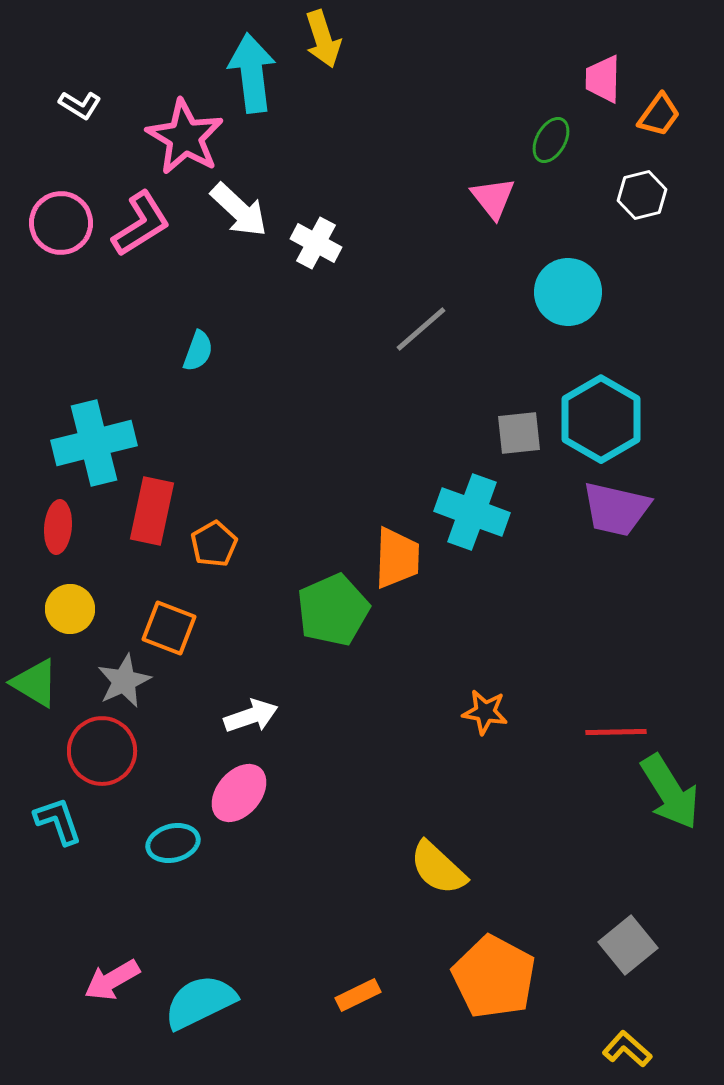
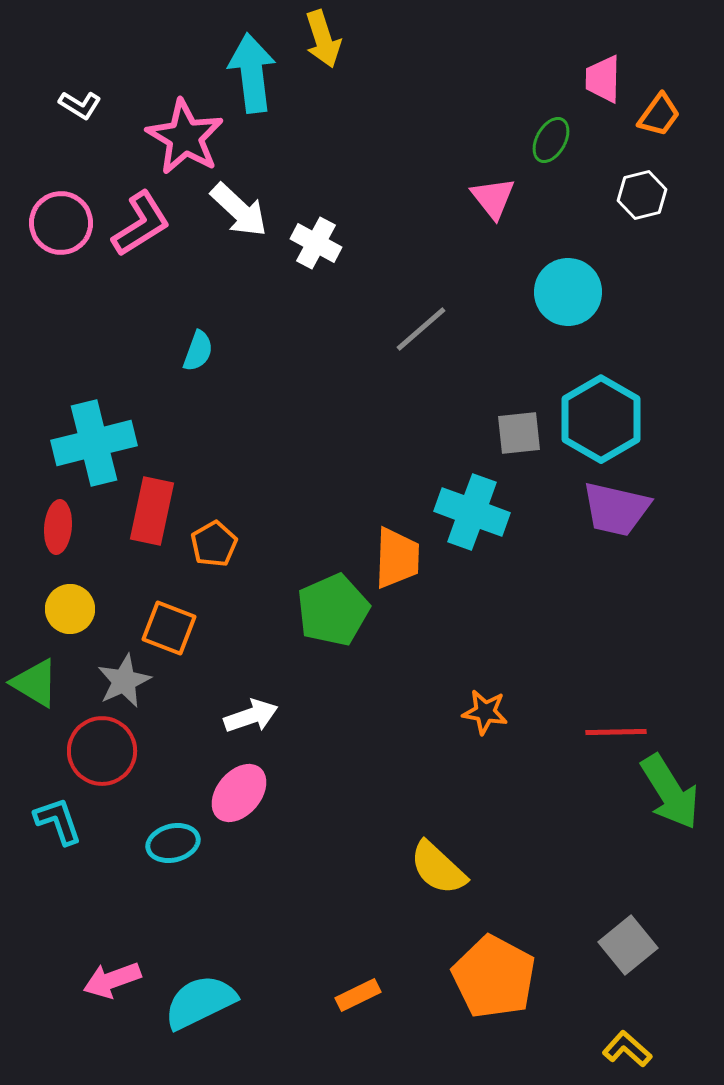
pink arrow at (112, 980): rotated 10 degrees clockwise
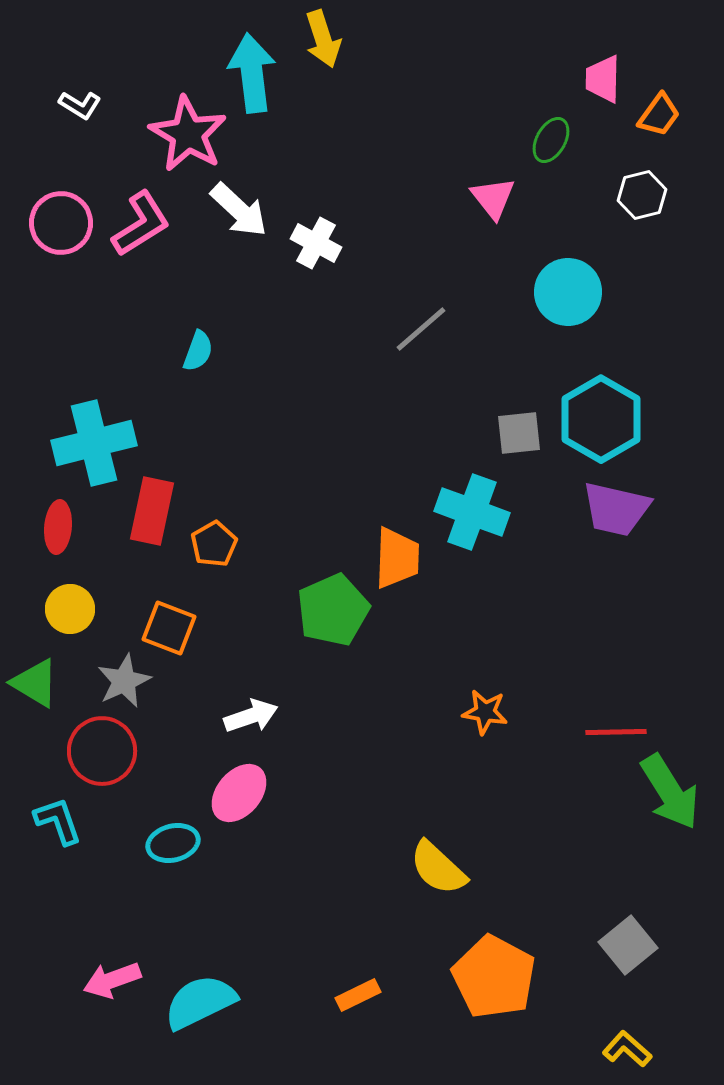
pink star at (185, 137): moved 3 px right, 3 px up
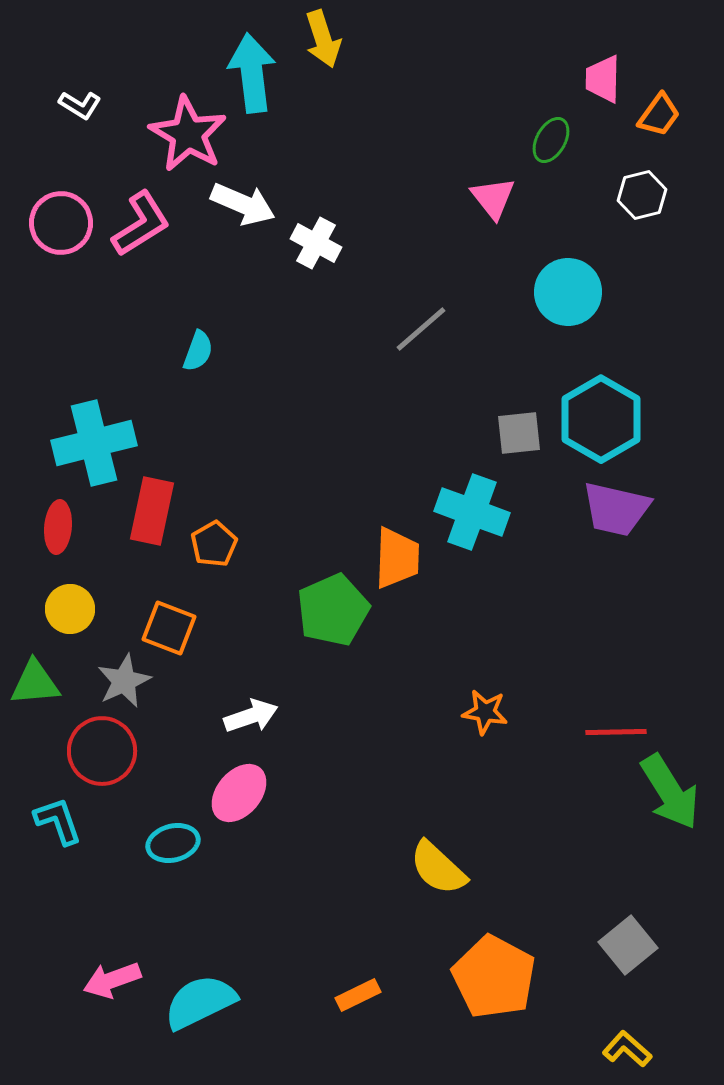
white arrow at (239, 210): moved 4 px right, 6 px up; rotated 20 degrees counterclockwise
green triangle at (35, 683): rotated 36 degrees counterclockwise
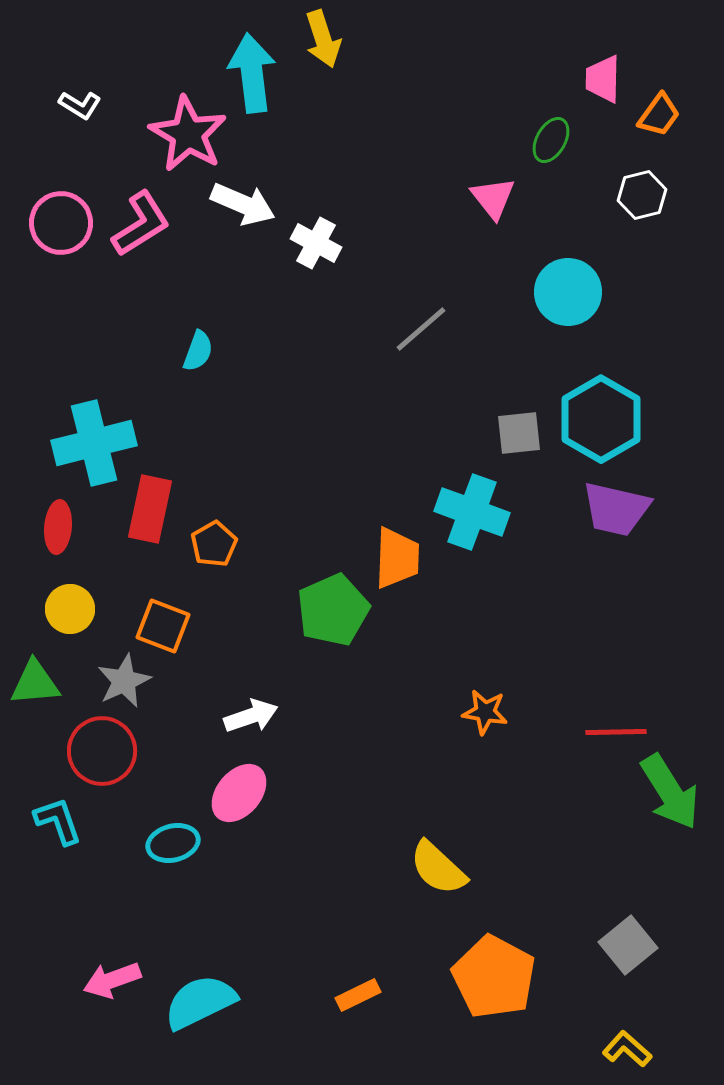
red rectangle at (152, 511): moved 2 px left, 2 px up
orange square at (169, 628): moved 6 px left, 2 px up
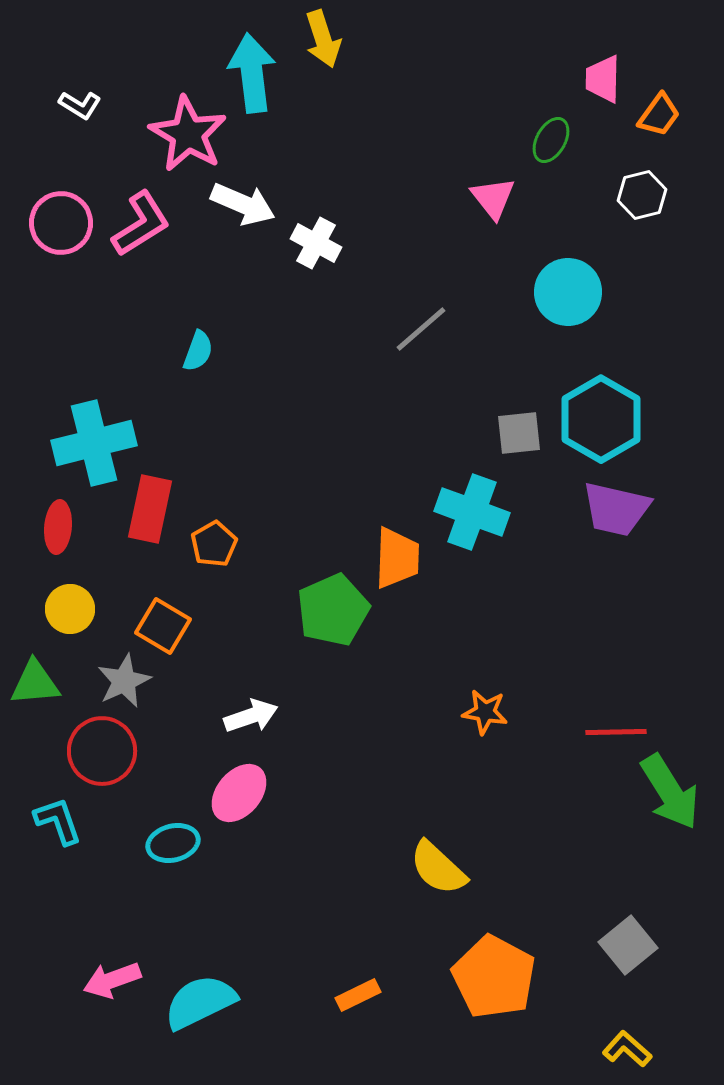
orange square at (163, 626): rotated 10 degrees clockwise
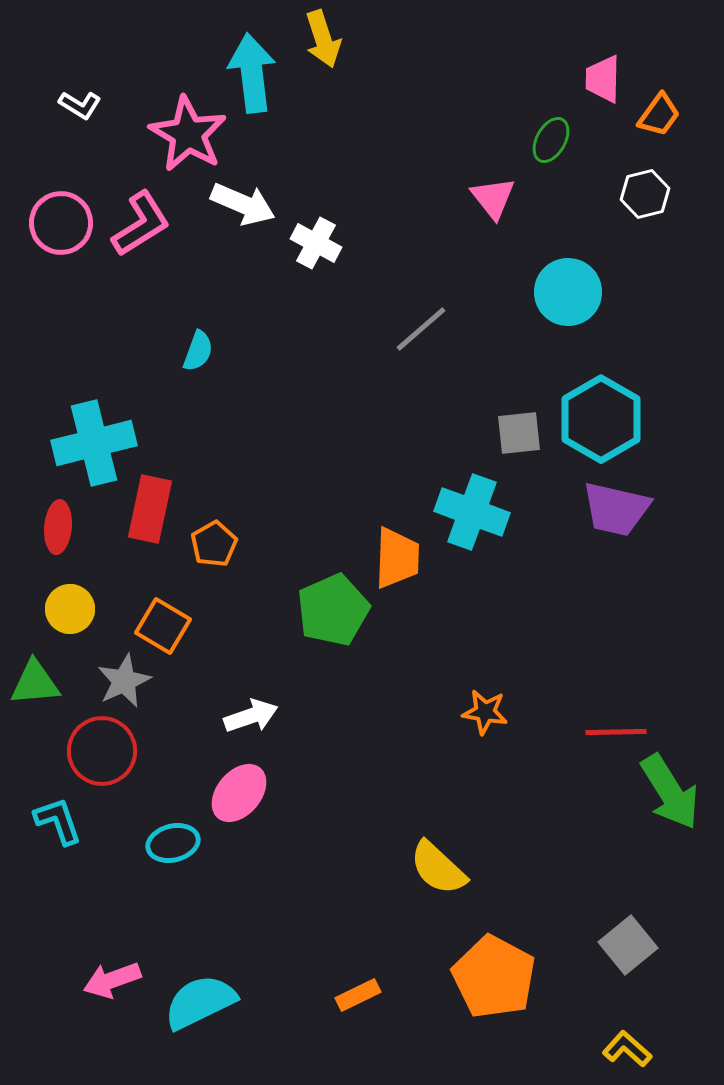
white hexagon at (642, 195): moved 3 px right, 1 px up
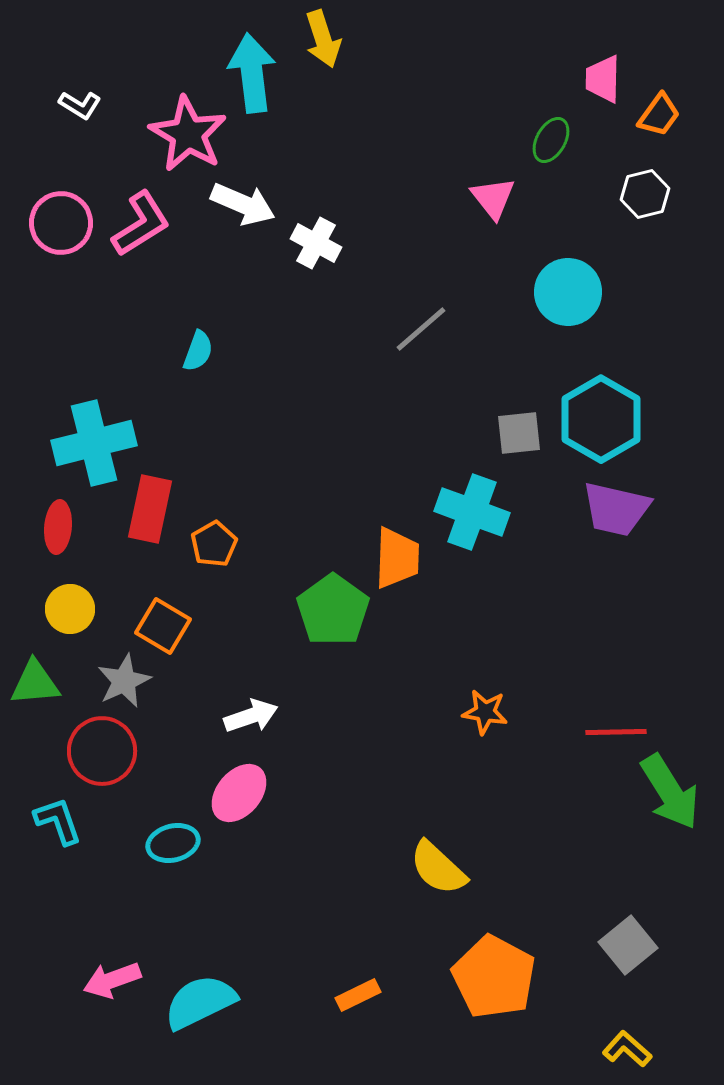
green pentagon at (333, 610): rotated 12 degrees counterclockwise
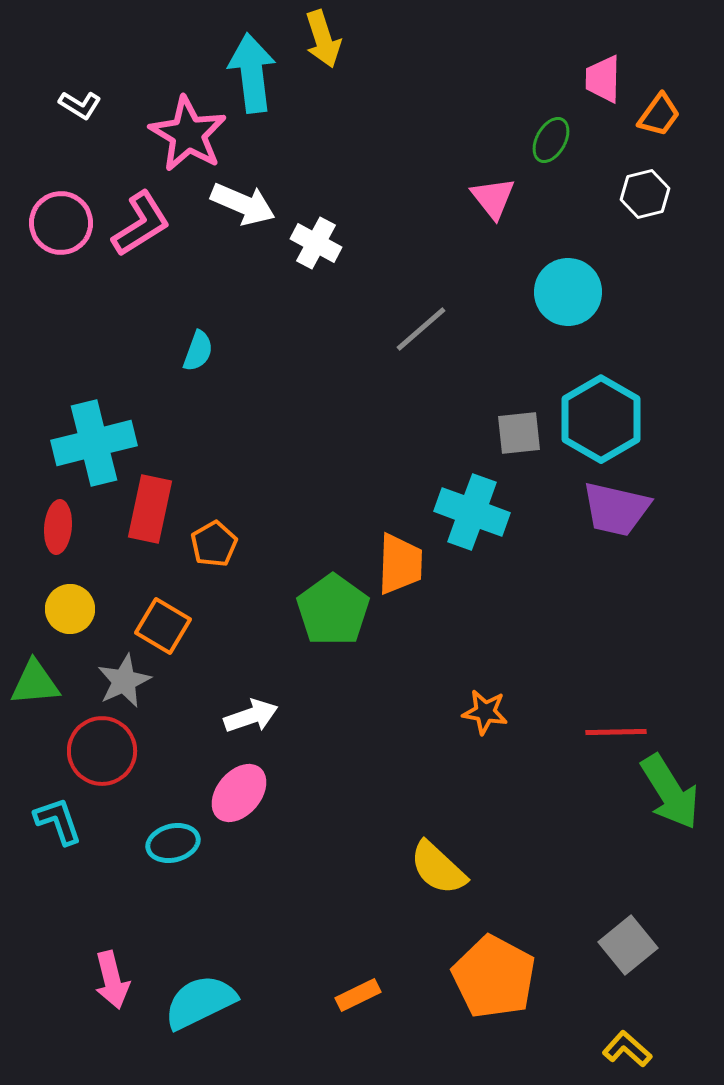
orange trapezoid at (397, 558): moved 3 px right, 6 px down
pink arrow at (112, 980): rotated 84 degrees counterclockwise
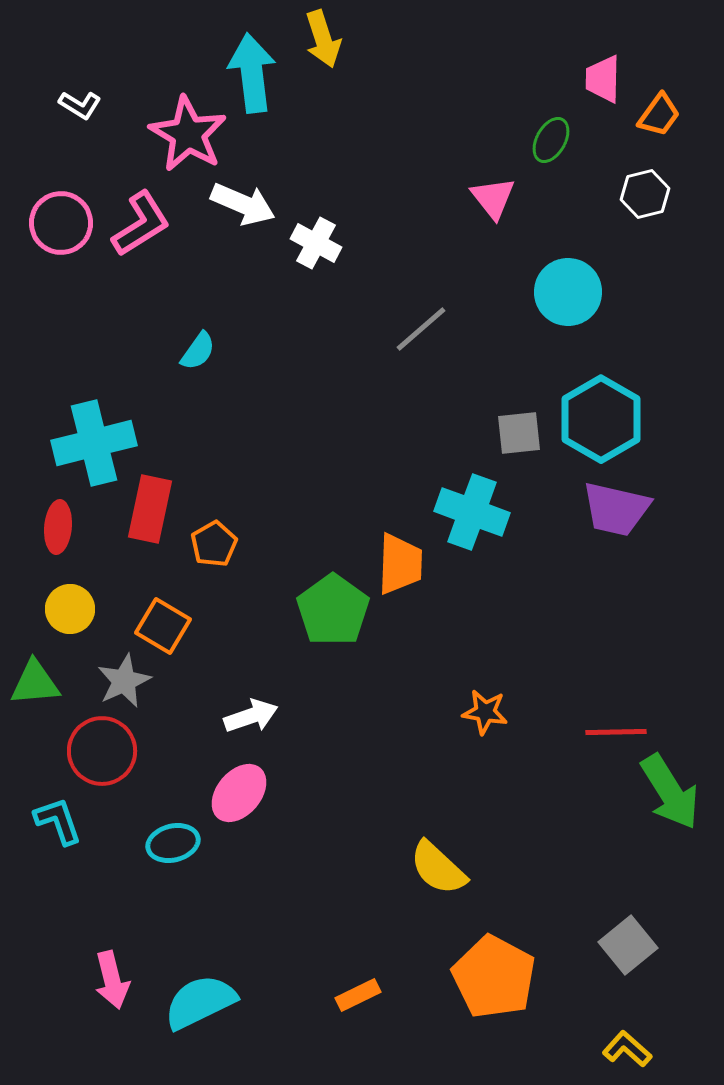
cyan semicircle at (198, 351): rotated 15 degrees clockwise
